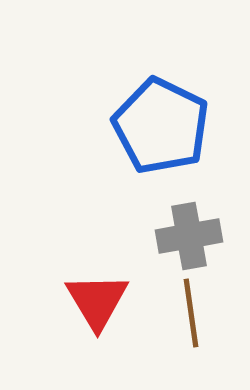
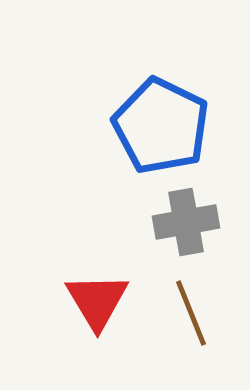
gray cross: moved 3 px left, 14 px up
brown line: rotated 14 degrees counterclockwise
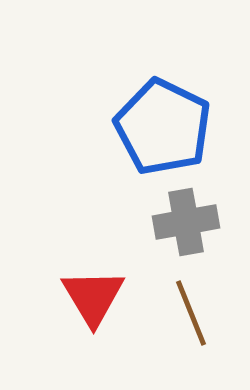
blue pentagon: moved 2 px right, 1 px down
red triangle: moved 4 px left, 4 px up
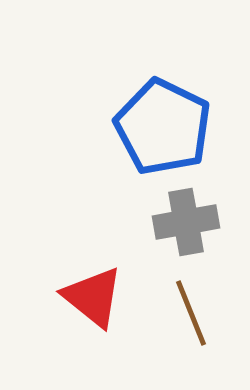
red triangle: rotated 20 degrees counterclockwise
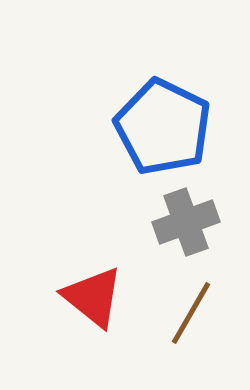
gray cross: rotated 10 degrees counterclockwise
brown line: rotated 52 degrees clockwise
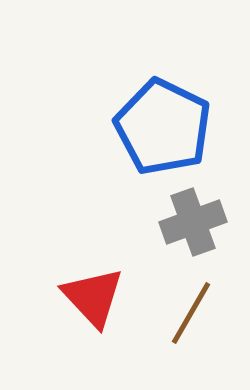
gray cross: moved 7 px right
red triangle: rotated 8 degrees clockwise
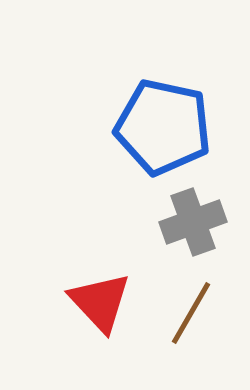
blue pentagon: rotated 14 degrees counterclockwise
red triangle: moved 7 px right, 5 px down
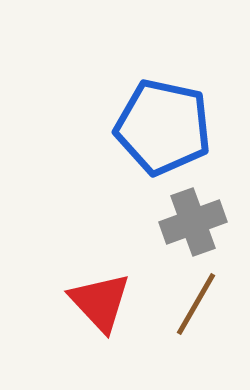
brown line: moved 5 px right, 9 px up
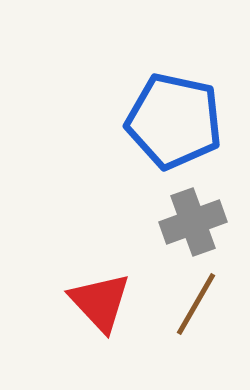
blue pentagon: moved 11 px right, 6 px up
